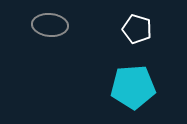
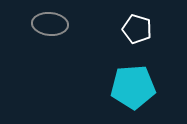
gray ellipse: moved 1 px up
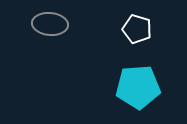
cyan pentagon: moved 5 px right
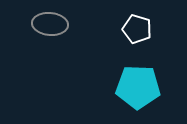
cyan pentagon: rotated 6 degrees clockwise
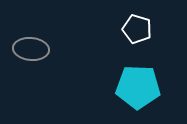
gray ellipse: moved 19 px left, 25 px down
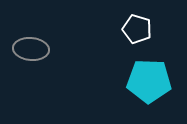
cyan pentagon: moved 11 px right, 6 px up
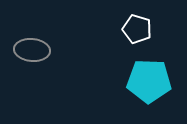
gray ellipse: moved 1 px right, 1 px down
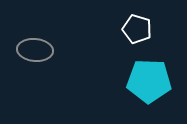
gray ellipse: moved 3 px right
